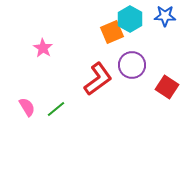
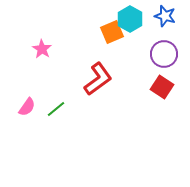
blue star: rotated 15 degrees clockwise
pink star: moved 1 px left, 1 px down
purple circle: moved 32 px right, 11 px up
red square: moved 5 px left
pink semicircle: rotated 66 degrees clockwise
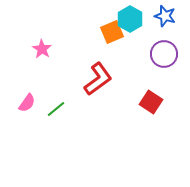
red square: moved 11 px left, 15 px down
pink semicircle: moved 4 px up
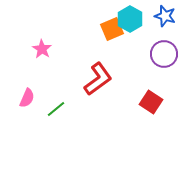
orange square: moved 3 px up
pink semicircle: moved 5 px up; rotated 12 degrees counterclockwise
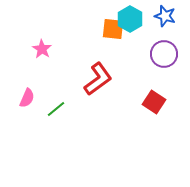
orange square: moved 1 px right; rotated 30 degrees clockwise
red square: moved 3 px right
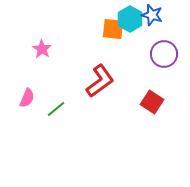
blue star: moved 13 px left, 1 px up
red L-shape: moved 2 px right, 2 px down
red square: moved 2 px left
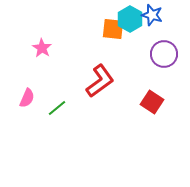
pink star: moved 1 px up
green line: moved 1 px right, 1 px up
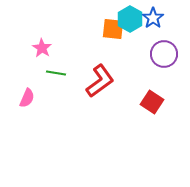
blue star: moved 1 px right, 3 px down; rotated 20 degrees clockwise
green line: moved 1 px left, 35 px up; rotated 48 degrees clockwise
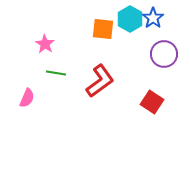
orange square: moved 10 px left
pink star: moved 3 px right, 4 px up
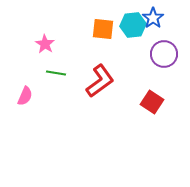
cyan hexagon: moved 3 px right, 6 px down; rotated 25 degrees clockwise
pink semicircle: moved 2 px left, 2 px up
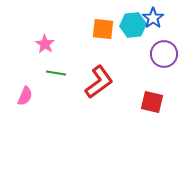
red L-shape: moved 1 px left, 1 px down
red square: rotated 20 degrees counterclockwise
